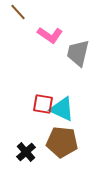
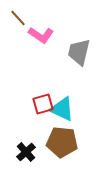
brown line: moved 6 px down
pink L-shape: moved 9 px left
gray trapezoid: moved 1 px right, 1 px up
red square: rotated 25 degrees counterclockwise
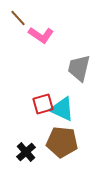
gray trapezoid: moved 16 px down
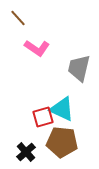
pink L-shape: moved 4 px left, 13 px down
red square: moved 13 px down
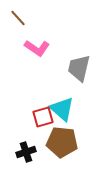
cyan triangle: rotated 16 degrees clockwise
black cross: rotated 24 degrees clockwise
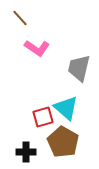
brown line: moved 2 px right
cyan triangle: moved 4 px right, 1 px up
brown pentagon: moved 1 px right; rotated 24 degrees clockwise
black cross: rotated 18 degrees clockwise
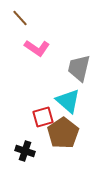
cyan triangle: moved 2 px right, 7 px up
brown pentagon: moved 9 px up; rotated 8 degrees clockwise
black cross: moved 1 px left, 1 px up; rotated 18 degrees clockwise
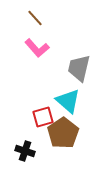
brown line: moved 15 px right
pink L-shape: rotated 15 degrees clockwise
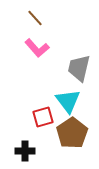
cyan triangle: rotated 12 degrees clockwise
brown pentagon: moved 9 px right
black cross: rotated 18 degrees counterclockwise
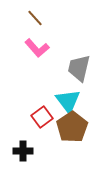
red square: moved 1 px left; rotated 20 degrees counterclockwise
brown pentagon: moved 6 px up
black cross: moved 2 px left
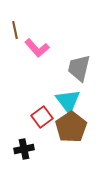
brown line: moved 20 px left, 12 px down; rotated 30 degrees clockwise
brown pentagon: moved 1 px left
black cross: moved 1 px right, 2 px up; rotated 12 degrees counterclockwise
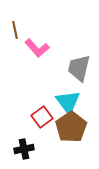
cyan triangle: moved 1 px down
